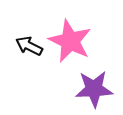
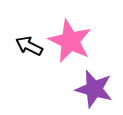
purple star: rotated 18 degrees clockwise
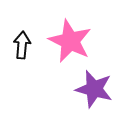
black arrow: moved 7 px left, 1 px up; rotated 68 degrees clockwise
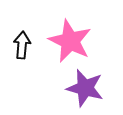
purple star: moved 9 px left, 1 px up
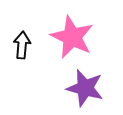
pink star: moved 2 px right, 4 px up
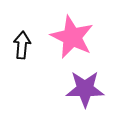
purple star: moved 1 px down; rotated 15 degrees counterclockwise
